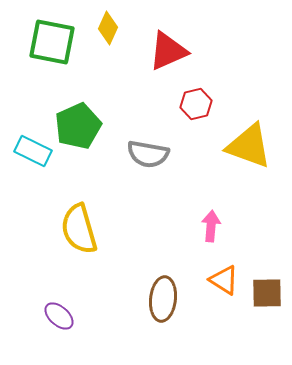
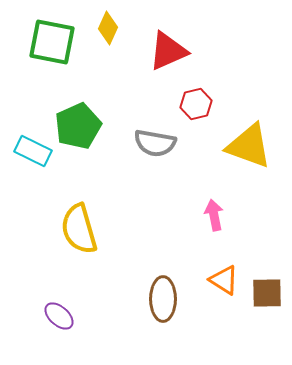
gray semicircle: moved 7 px right, 11 px up
pink arrow: moved 3 px right, 11 px up; rotated 16 degrees counterclockwise
brown ellipse: rotated 6 degrees counterclockwise
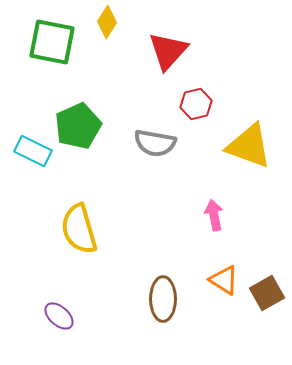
yellow diamond: moved 1 px left, 6 px up; rotated 8 degrees clockwise
red triangle: rotated 24 degrees counterclockwise
brown square: rotated 28 degrees counterclockwise
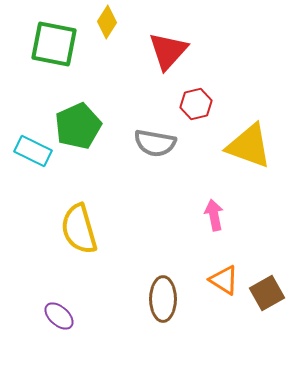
green square: moved 2 px right, 2 px down
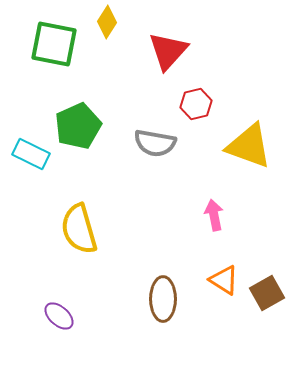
cyan rectangle: moved 2 px left, 3 px down
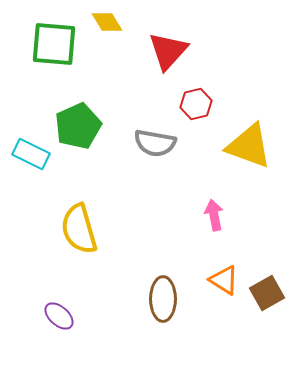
yellow diamond: rotated 64 degrees counterclockwise
green square: rotated 6 degrees counterclockwise
